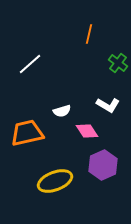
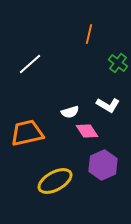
white semicircle: moved 8 px right, 1 px down
yellow ellipse: rotated 8 degrees counterclockwise
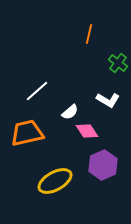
white line: moved 7 px right, 27 px down
white L-shape: moved 5 px up
white semicircle: rotated 24 degrees counterclockwise
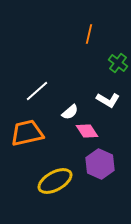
purple hexagon: moved 3 px left, 1 px up; rotated 12 degrees counterclockwise
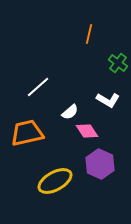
white line: moved 1 px right, 4 px up
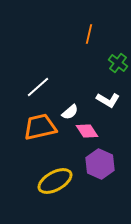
orange trapezoid: moved 13 px right, 6 px up
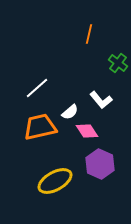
white line: moved 1 px left, 1 px down
white L-shape: moved 7 px left; rotated 20 degrees clockwise
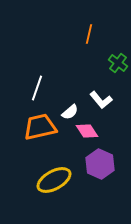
white line: rotated 30 degrees counterclockwise
yellow ellipse: moved 1 px left, 1 px up
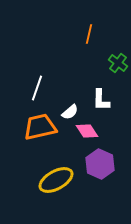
white L-shape: rotated 40 degrees clockwise
yellow ellipse: moved 2 px right
